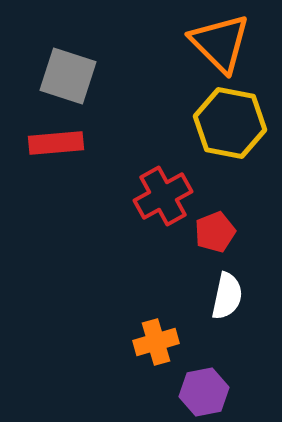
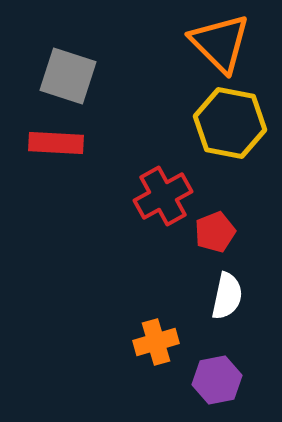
red rectangle: rotated 8 degrees clockwise
purple hexagon: moved 13 px right, 12 px up
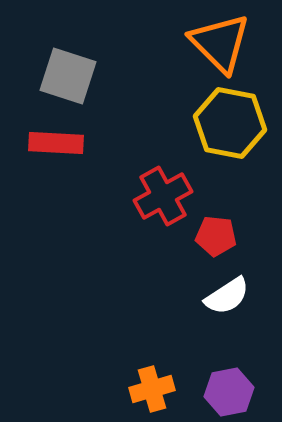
red pentagon: moved 1 px right, 4 px down; rotated 27 degrees clockwise
white semicircle: rotated 45 degrees clockwise
orange cross: moved 4 px left, 47 px down
purple hexagon: moved 12 px right, 12 px down
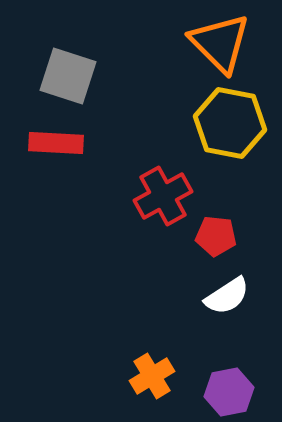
orange cross: moved 13 px up; rotated 15 degrees counterclockwise
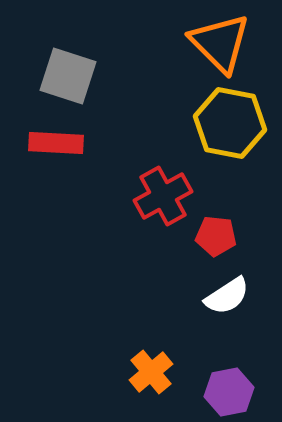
orange cross: moved 1 px left, 4 px up; rotated 9 degrees counterclockwise
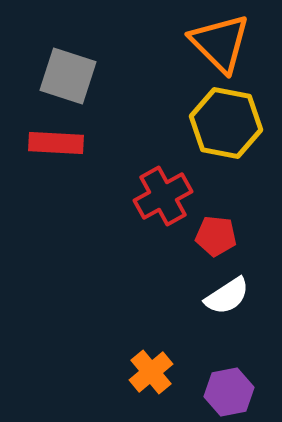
yellow hexagon: moved 4 px left
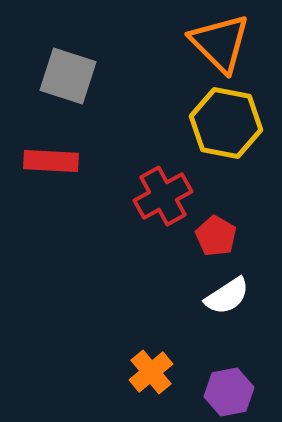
red rectangle: moved 5 px left, 18 px down
red pentagon: rotated 24 degrees clockwise
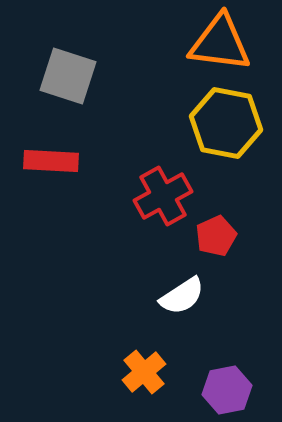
orange triangle: rotated 38 degrees counterclockwise
red pentagon: rotated 18 degrees clockwise
white semicircle: moved 45 px left
orange cross: moved 7 px left
purple hexagon: moved 2 px left, 2 px up
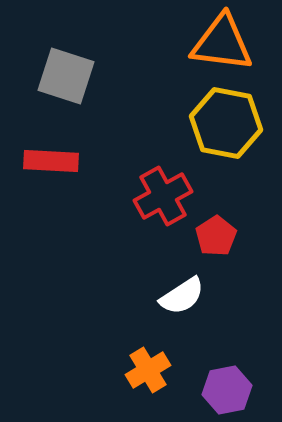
orange triangle: moved 2 px right
gray square: moved 2 px left
red pentagon: rotated 9 degrees counterclockwise
orange cross: moved 4 px right, 2 px up; rotated 9 degrees clockwise
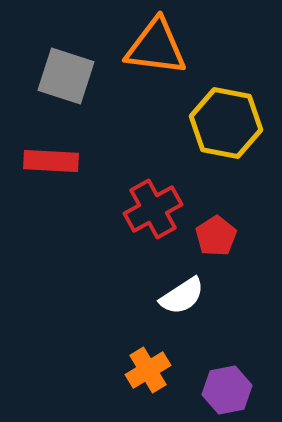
orange triangle: moved 66 px left, 4 px down
red cross: moved 10 px left, 13 px down
